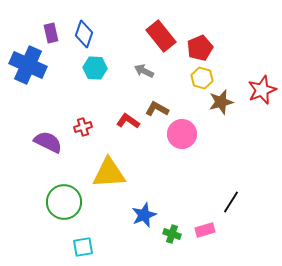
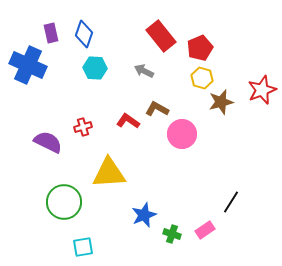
pink rectangle: rotated 18 degrees counterclockwise
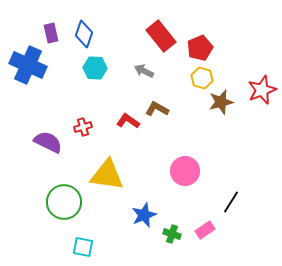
pink circle: moved 3 px right, 37 px down
yellow triangle: moved 2 px left, 2 px down; rotated 12 degrees clockwise
cyan square: rotated 20 degrees clockwise
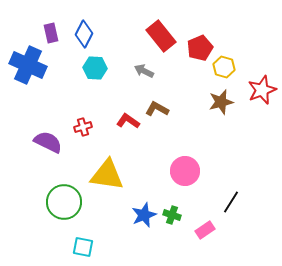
blue diamond: rotated 8 degrees clockwise
yellow hexagon: moved 22 px right, 11 px up
green cross: moved 19 px up
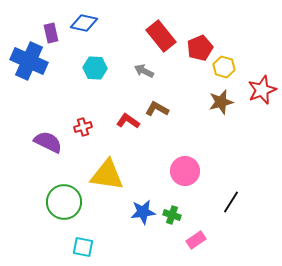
blue diamond: moved 11 px up; rotated 76 degrees clockwise
blue cross: moved 1 px right, 4 px up
blue star: moved 1 px left, 3 px up; rotated 15 degrees clockwise
pink rectangle: moved 9 px left, 10 px down
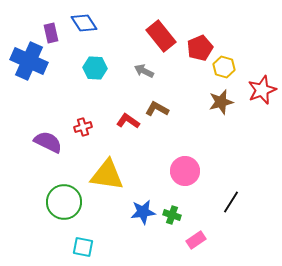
blue diamond: rotated 44 degrees clockwise
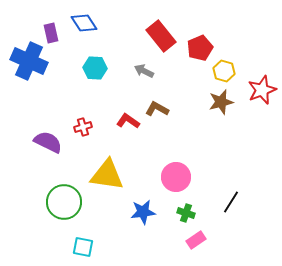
yellow hexagon: moved 4 px down
pink circle: moved 9 px left, 6 px down
green cross: moved 14 px right, 2 px up
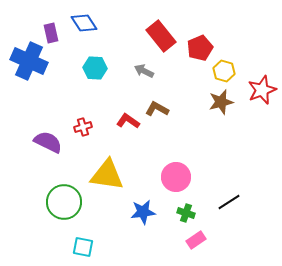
black line: moved 2 px left; rotated 25 degrees clockwise
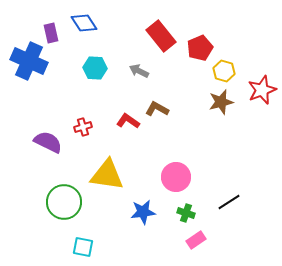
gray arrow: moved 5 px left
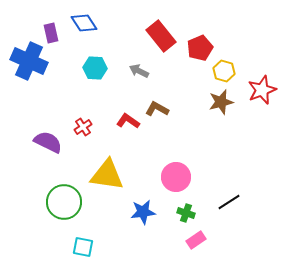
red cross: rotated 18 degrees counterclockwise
